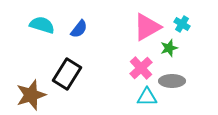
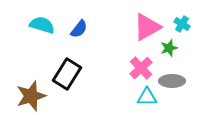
brown star: moved 1 px down
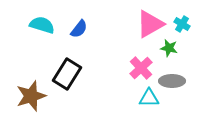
pink triangle: moved 3 px right, 3 px up
green star: rotated 30 degrees clockwise
cyan triangle: moved 2 px right, 1 px down
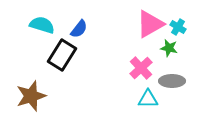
cyan cross: moved 4 px left, 3 px down
black rectangle: moved 5 px left, 19 px up
cyan triangle: moved 1 px left, 1 px down
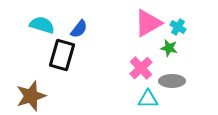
pink triangle: moved 2 px left, 1 px up
black rectangle: rotated 16 degrees counterclockwise
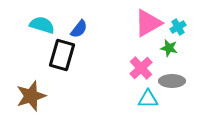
cyan cross: rotated 28 degrees clockwise
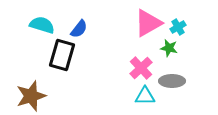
cyan triangle: moved 3 px left, 3 px up
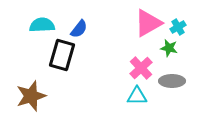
cyan semicircle: rotated 20 degrees counterclockwise
cyan triangle: moved 8 px left
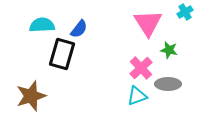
pink triangle: rotated 32 degrees counterclockwise
cyan cross: moved 7 px right, 15 px up
green star: moved 2 px down
black rectangle: moved 1 px up
gray ellipse: moved 4 px left, 3 px down
cyan triangle: rotated 20 degrees counterclockwise
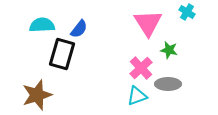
cyan cross: moved 2 px right; rotated 28 degrees counterclockwise
brown star: moved 6 px right, 1 px up
